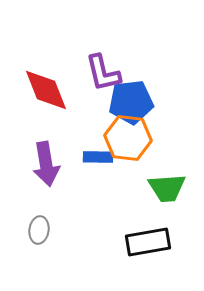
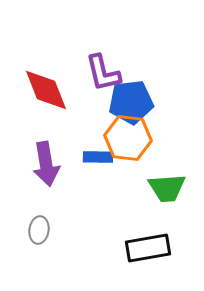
black rectangle: moved 6 px down
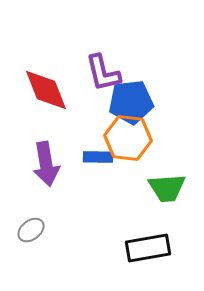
gray ellipse: moved 8 px left; rotated 44 degrees clockwise
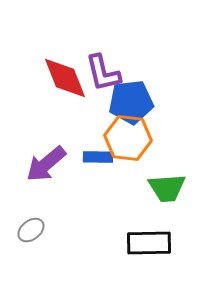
red diamond: moved 19 px right, 12 px up
purple arrow: rotated 60 degrees clockwise
black rectangle: moved 1 px right, 5 px up; rotated 9 degrees clockwise
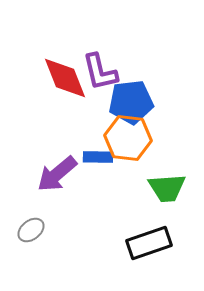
purple L-shape: moved 3 px left, 1 px up
purple arrow: moved 11 px right, 10 px down
black rectangle: rotated 18 degrees counterclockwise
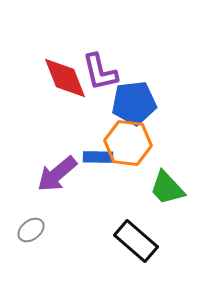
blue pentagon: moved 3 px right, 1 px down
orange hexagon: moved 5 px down
green trapezoid: rotated 51 degrees clockwise
black rectangle: moved 13 px left, 2 px up; rotated 60 degrees clockwise
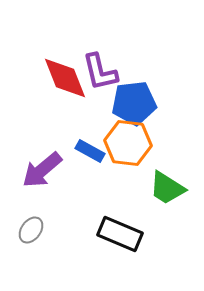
blue rectangle: moved 8 px left, 6 px up; rotated 28 degrees clockwise
purple arrow: moved 15 px left, 4 px up
green trapezoid: rotated 15 degrees counterclockwise
gray ellipse: rotated 16 degrees counterclockwise
black rectangle: moved 16 px left, 7 px up; rotated 18 degrees counterclockwise
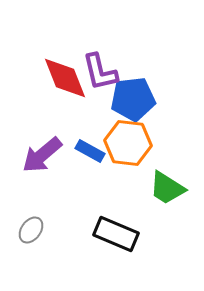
blue pentagon: moved 1 px left, 4 px up
purple arrow: moved 15 px up
black rectangle: moved 4 px left
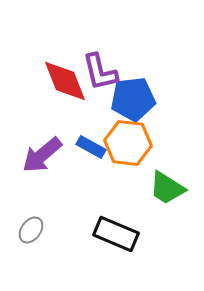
red diamond: moved 3 px down
blue rectangle: moved 1 px right, 4 px up
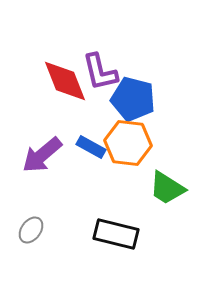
blue pentagon: rotated 21 degrees clockwise
black rectangle: rotated 9 degrees counterclockwise
